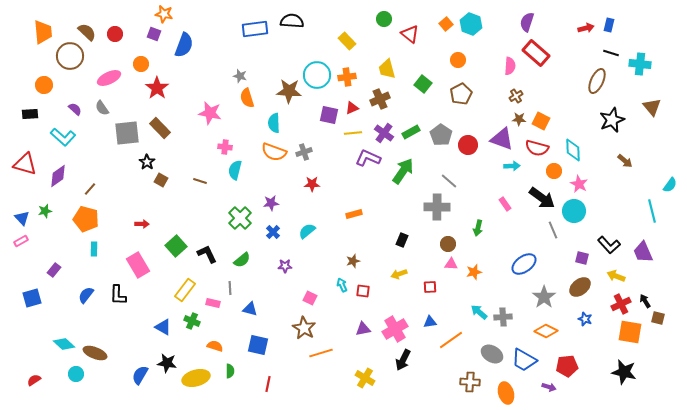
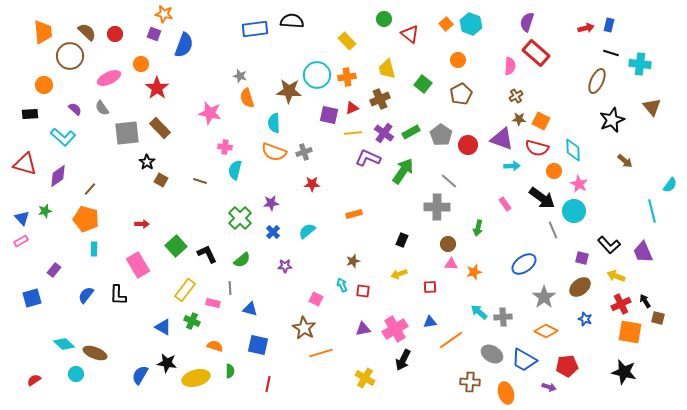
pink square at (310, 298): moved 6 px right, 1 px down
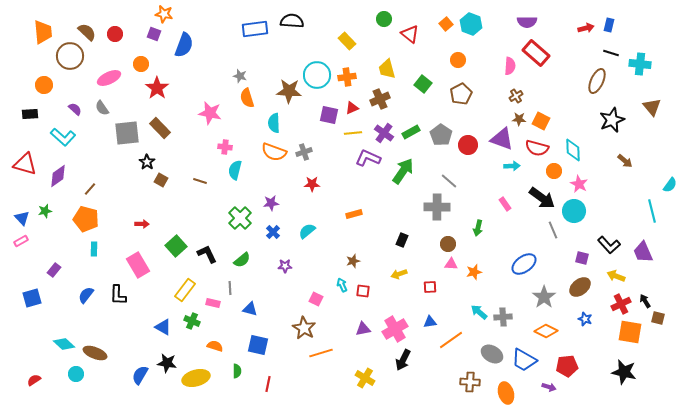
purple semicircle at (527, 22): rotated 108 degrees counterclockwise
green semicircle at (230, 371): moved 7 px right
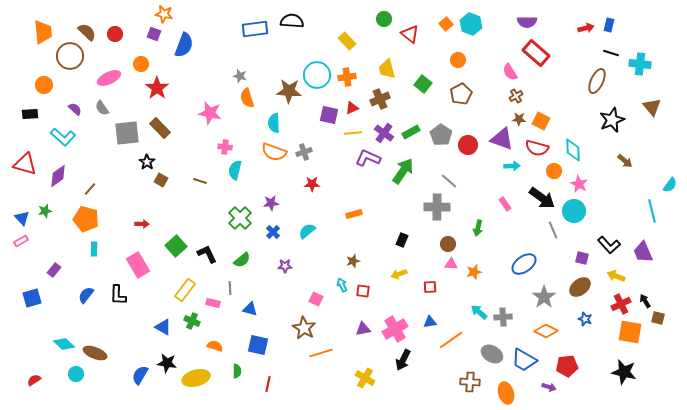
pink semicircle at (510, 66): moved 6 px down; rotated 144 degrees clockwise
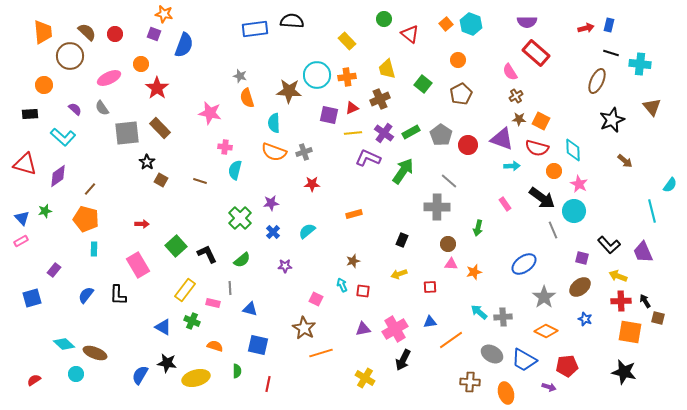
yellow arrow at (616, 276): moved 2 px right
red cross at (621, 304): moved 3 px up; rotated 24 degrees clockwise
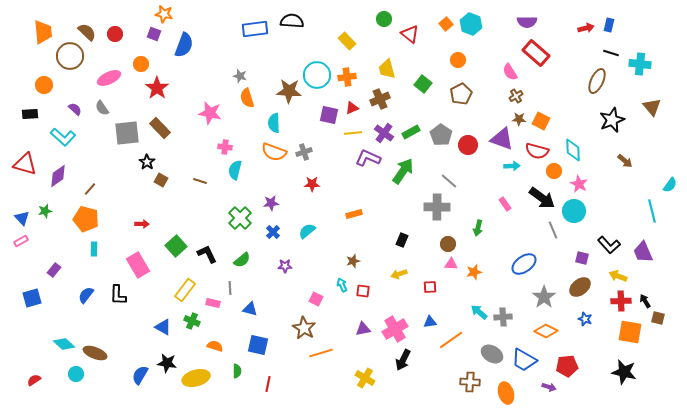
red semicircle at (537, 148): moved 3 px down
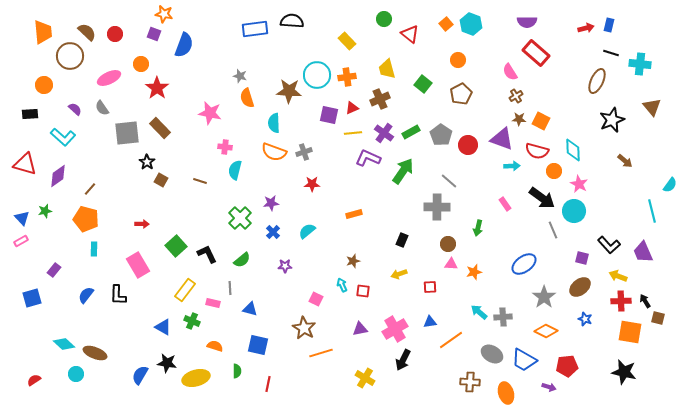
purple triangle at (363, 329): moved 3 px left
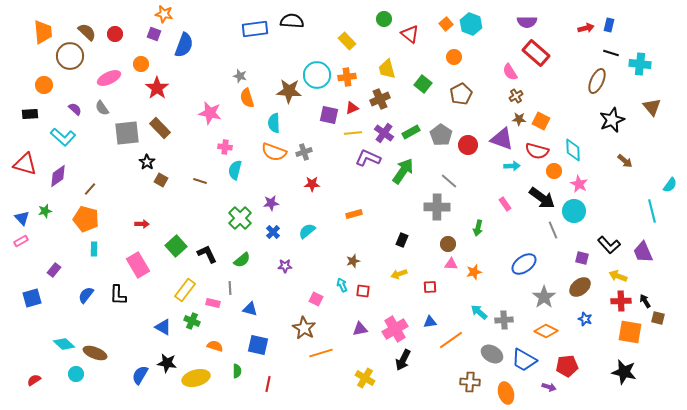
orange circle at (458, 60): moved 4 px left, 3 px up
gray cross at (503, 317): moved 1 px right, 3 px down
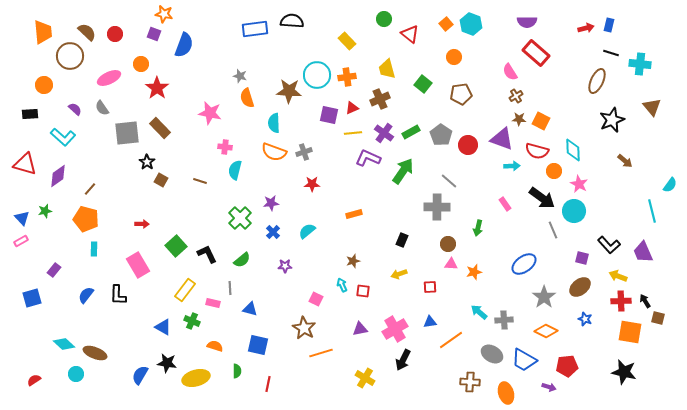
brown pentagon at (461, 94): rotated 20 degrees clockwise
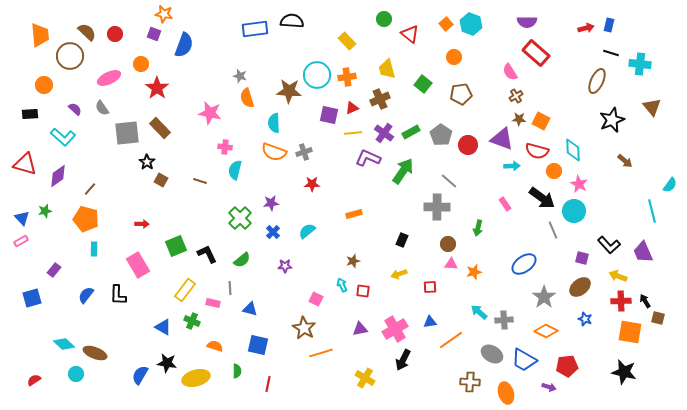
orange trapezoid at (43, 32): moved 3 px left, 3 px down
green square at (176, 246): rotated 20 degrees clockwise
